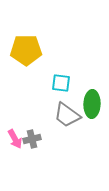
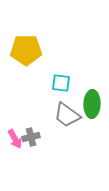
gray cross: moved 1 px left, 2 px up
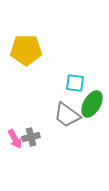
cyan square: moved 14 px right
green ellipse: rotated 28 degrees clockwise
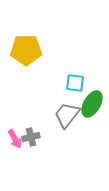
gray trapezoid: rotated 92 degrees clockwise
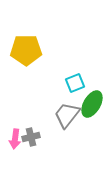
cyan square: rotated 30 degrees counterclockwise
pink arrow: rotated 36 degrees clockwise
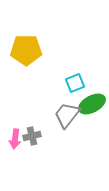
green ellipse: rotated 32 degrees clockwise
gray cross: moved 1 px right, 1 px up
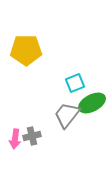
green ellipse: moved 1 px up
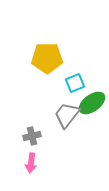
yellow pentagon: moved 21 px right, 8 px down
green ellipse: rotated 8 degrees counterclockwise
pink arrow: moved 16 px right, 24 px down
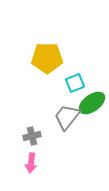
gray trapezoid: moved 2 px down
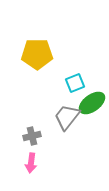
yellow pentagon: moved 10 px left, 4 px up
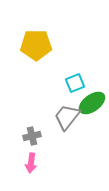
yellow pentagon: moved 1 px left, 9 px up
